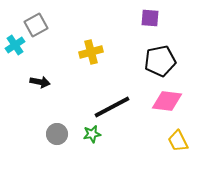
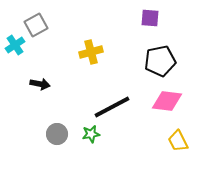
black arrow: moved 2 px down
green star: moved 1 px left
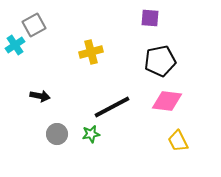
gray square: moved 2 px left
black arrow: moved 12 px down
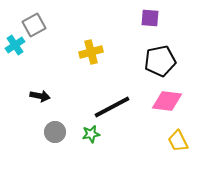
gray circle: moved 2 px left, 2 px up
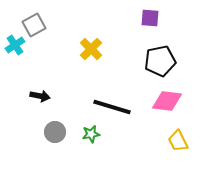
yellow cross: moved 3 px up; rotated 30 degrees counterclockwise
black line: rotated 45 degrees clockwise
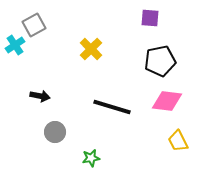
green star: moved 24 px down
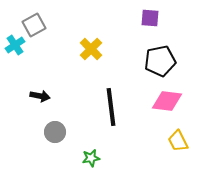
black line: moved 1 px left; rotated 66 degrees clockwise
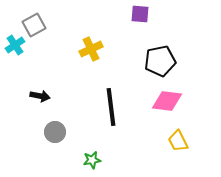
purple square: moved 10 px left, 4 px up
yellow cross: rotated 20 degrees clockwise
green star: moved 1 px right, 2 px down
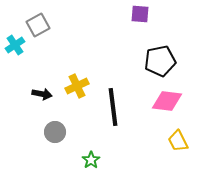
gray square: moved 4 px right
yellow cross: moved 14 px left, 37 px down
black arrow: moved 2 px right, 2 px up
black line: moved 2 px right
green star: moved 1 px left; rotated 24 degrees counterclockwise
